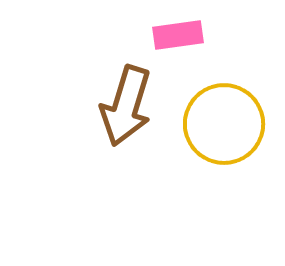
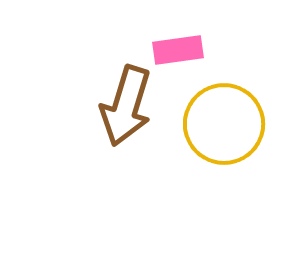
pink rectangle: moved 15 px down
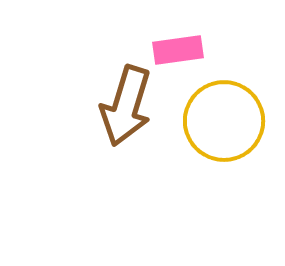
yellow circle: moved 3 px up
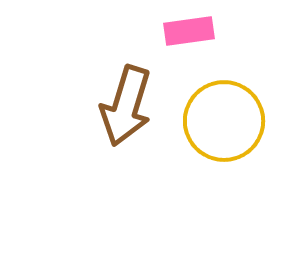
pink rectangle: moved 11 px right, 19 px up
